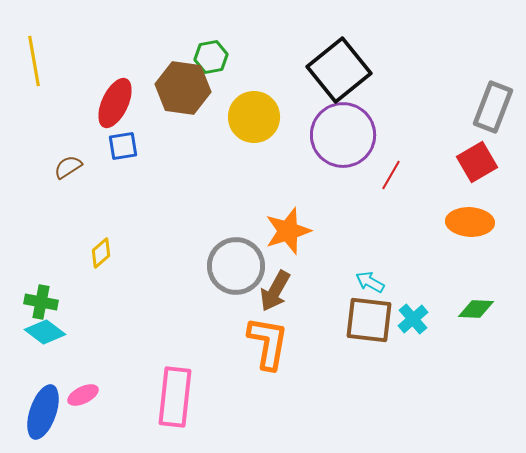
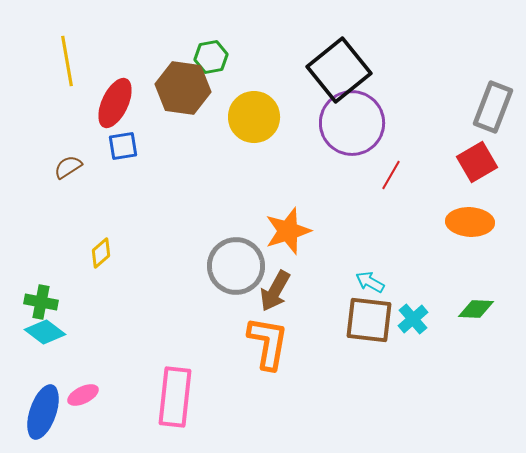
yellow line: moved 33 px right
purple circle: moved 9 px right, 12 px up
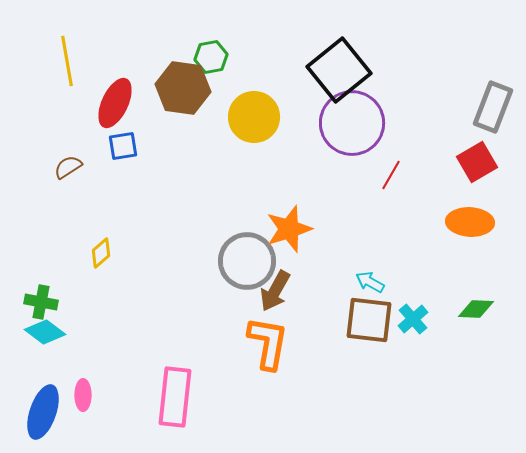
orange star: moved 1 px right, 2 px up
gray circle: moved 11 px right, 5 px up
pink ellipse: rotated 64 degrees counterclockwise
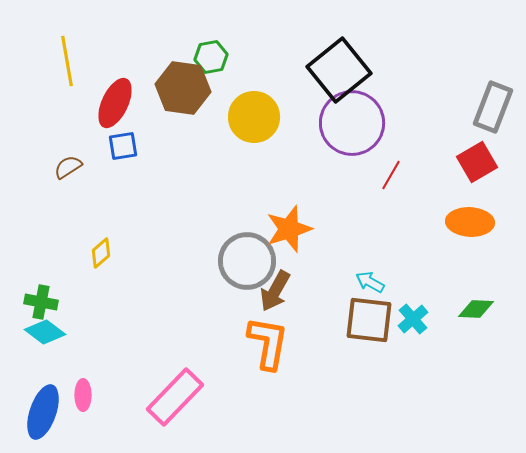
pink rectangle: rotated 38 degrees clockwise
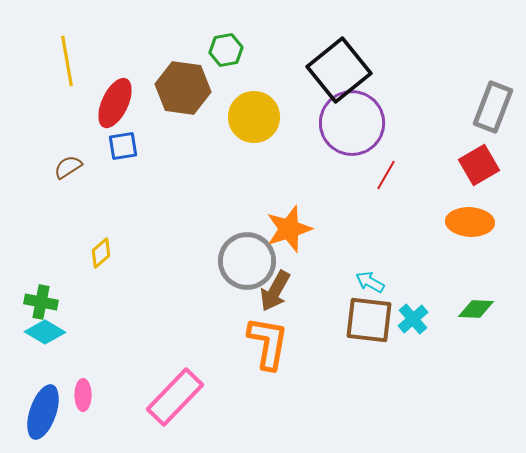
green hexagon: moved 15 px right, 7 px up
red square: moved 2 px right, 3 px down
red line: moved 5 px left
cyan diamond: rotated 6 degrees counterclockwise
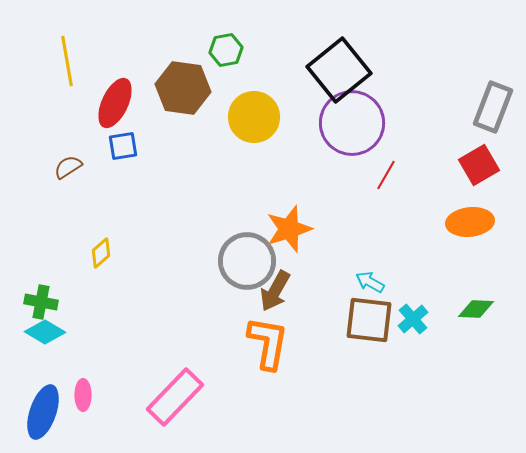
orange ellipse: rotated 9 degrees counterclockwise
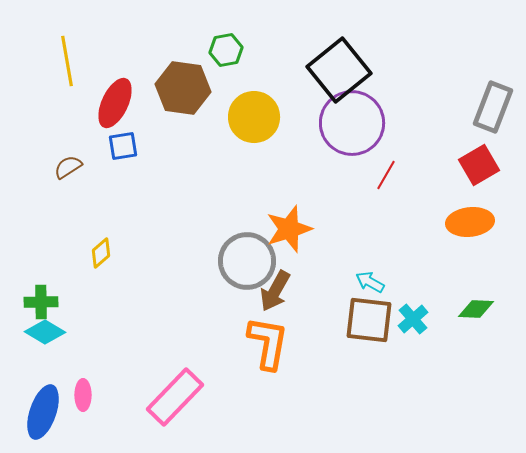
green cross: rotated 12 degrees counterclockwise
